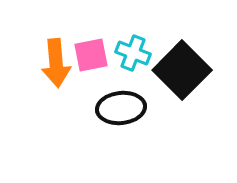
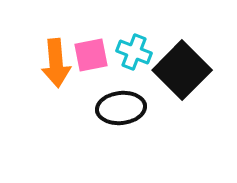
cyan cross: moved 1 px right, 1 px up
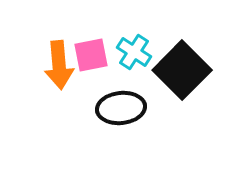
cyan cross: rotated 12 degrees clockwise
orange arrow: moved 3 px right, 2 px down
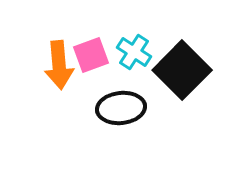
pink square: rotated 9 degrees counterclockwise
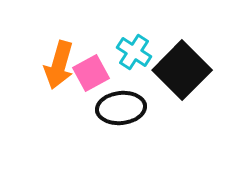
pink square: moved 18 px down; rotated 9 degrees counterclockwise
orange arrow: rotated 21 degrees clockwise
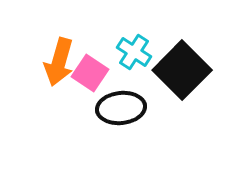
orange arrow: moved 3 px up
pink square: moved 1 px left; rotated 27 degrees counterclockwise
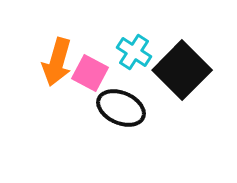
orange arrow: moved 2 px left
pink square: rotated 6 degrees counterclockwise
black ellipse: rotated 30 degrees clockwise
